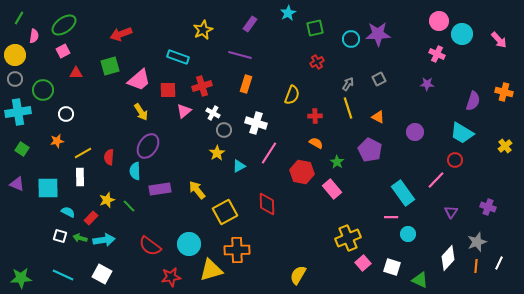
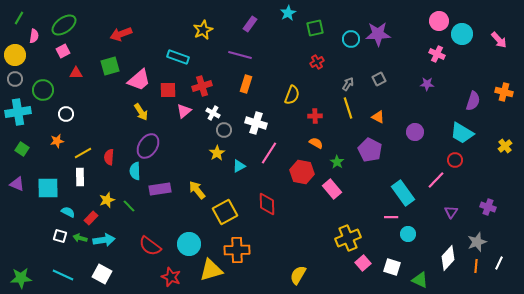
red star at (171, 277): rotated 30 degrees clockwise
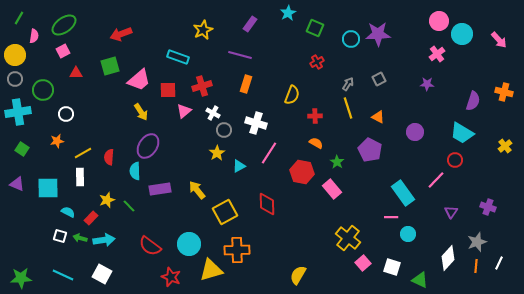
green square at (315, 28): rotated 36 degrees clockwise
pink cross at (437, 54): rotated 28 degrees clockwise
yellow cross at (348, 238): rotated 30 degrees counterclockwise
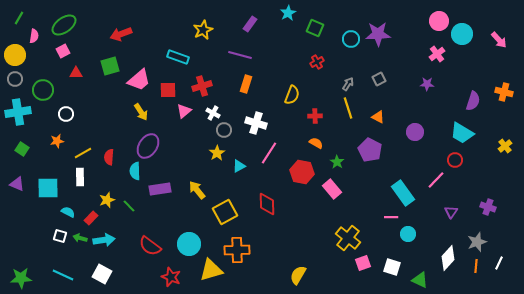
pink square at (363, 263): rotated 21 degrees clockwise
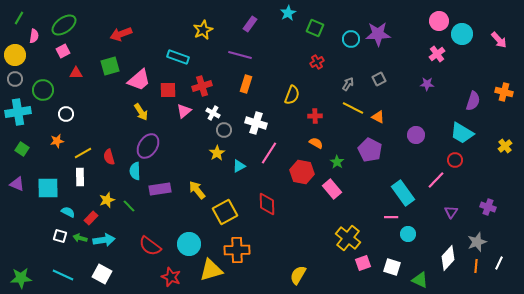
yellow line at (348, 108): moved 5 px right; rotated 45 degrees counterclockwise
purple circle at (415, 132): moved 1 px right, 3 px down
red semicircle at (109, 157): rotated 21 degrees counterclockwise
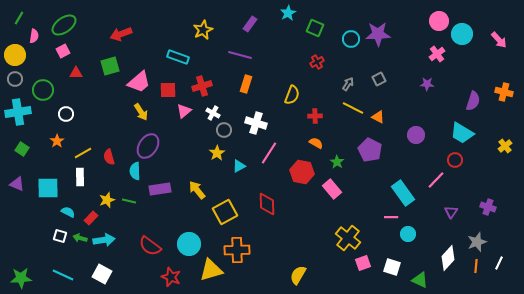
pink trapezoid at (139, 80): moved 2 px down
orange star at (57, 141): rotated 24 degrees counterclockwise
green line at (129, 206): moved 5 px up; rotated 32 degrees counterclockwise
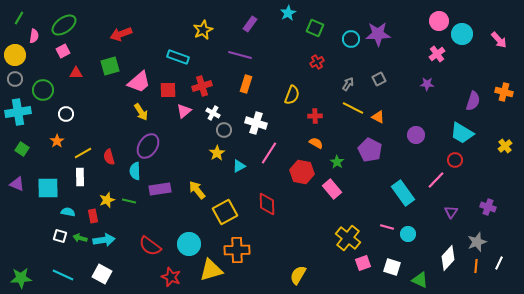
cyan semicircle at (68, 212): rotated 16 degrees counterclockwise
pink line at (391, 217): moved 4 px left, 10 px down; rotated 16 degrees clockwise
red rectangle at (91, 218): moved 2 px right, 2 px up; rotated 56 degrees counterclockwise
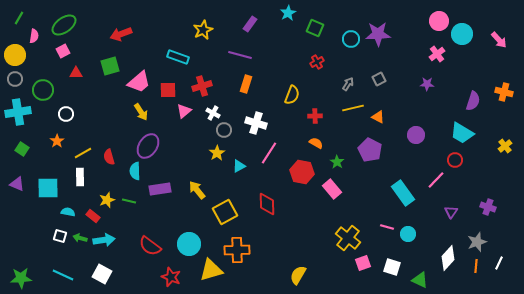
yellow line at (353, 108): rotated 40 degrees counterclockwise
red rectangle at (93, 216): rotated 40 degrees counterclockwise
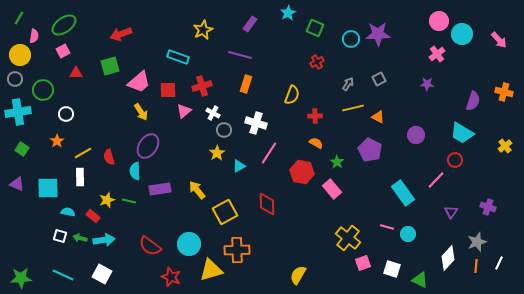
yellow circle at (15, 55): moved 5 px right
white square at (392, 267): moved 2 px down
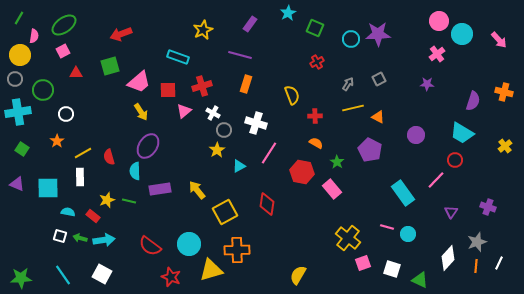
yellow semicircle at (292, 95): rotated 42 degrees counterclockwise
yellow star at (217, 153): moved 3 px up
red diamond at (267, 204): rotated 10 degrees clockwise
cyan line at (63, 275): rotated 30 degrees clockwise
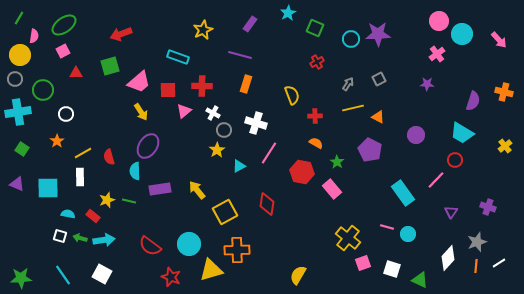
red cross at (202, 86): rotated 18 degrees clockwise
cyan semicircle at (68, 212): moved 2 px down
white line at (499, 263): rotated 32 degrees clockwise
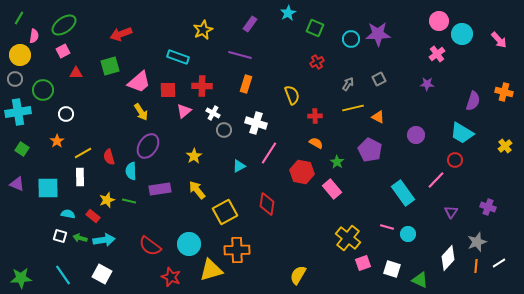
yellow star at (217, 150): moved 23 px left, 6 px down
cyan semicircle at (135, 171): moved 4 px left
